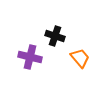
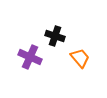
purple cross: rotated 10 degrees clockwise
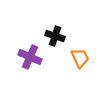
orange trapezoid: rotated 15 degrees clockwise
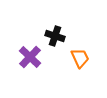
purple cross: rotated 20 degrees clockwise
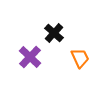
black cross: moved 1 px left, 3 px up; rotated 24 degrees clockwise
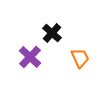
black cross: moved 2 px left
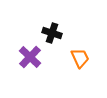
black cross: rotated 24 degrees counterclockwise
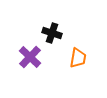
orange trapezoid: moved 2 px left; rotated 35 degrees clockwise
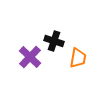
black cross: moved 2 px right, 8 px down
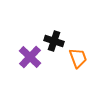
orange trapezoid: rotated 30 degrees counterclockwise
